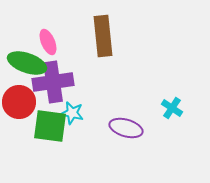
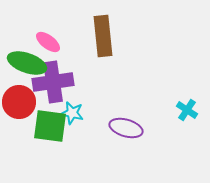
pink ellipse: rotated 30 degrees counterclockwise
cyan cross: moved 15 px right, 2 px down
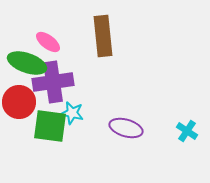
cyan cross: moved 21 px down
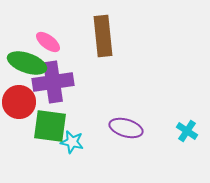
cyan star: moved 29 px down
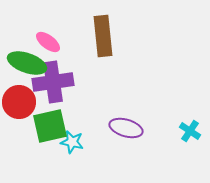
green square: rotated 21 degrees counterclockwise
cyan cross: moved 3 px right
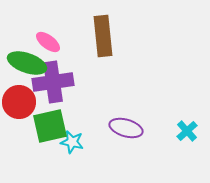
cyan cross: moved 3 px left; rotated 15 degrees clockwise
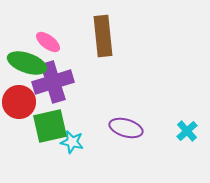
purple cross: rotated 9 degrees counterclockwise
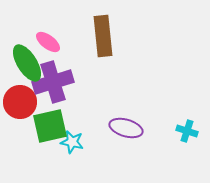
green ellipse: rotated 39 degrees clockwise
red circle: moved 1 px right
cyan cross: rotated 30 degrees counterclockwise
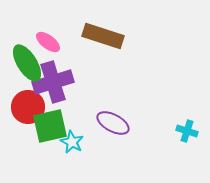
brown rectangle: rotated 66 degrees counterclockwise
red circle: moved 8 px right, 5 px down
purple ellipse: moved 13 px left, 5 px up; rotated 12 degrees clockwise
cyan star: rotated 15 degrees clockwise
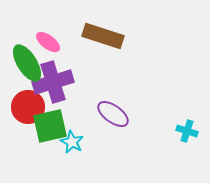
purple ellipse: moved 9 px up; rotated 8 degrees clockwise
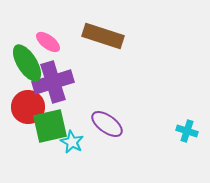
purple ellipse: moved 6 px left, 10 px down
